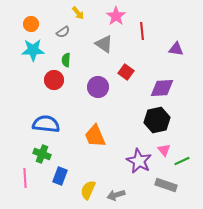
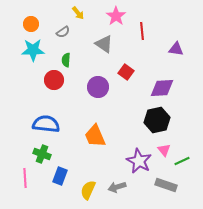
gray arrow: moved 1 px right, 8 px up
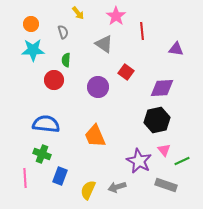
gray semicircle: rotated 72 degrees counterclockwise
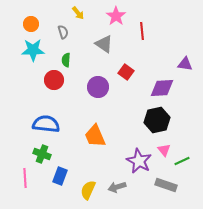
purple triangle: moved 9 px right, 15 px down
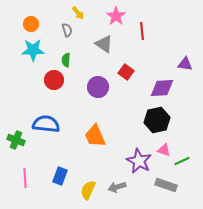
gray semicircle: moved 4 px right, 2 px up
pink triangle: rotated 32 degrees counterclockwise
green cross: moved 26 px left, 14 px up
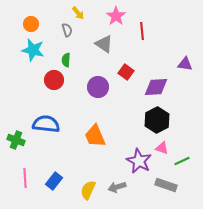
cyan star: rotated 15 degrees clockwise
purple diamond: moved 6 px left, 1 px up
black hexagon: rotated 15 degrees counterclockwise
pink triangle: moved 2 px left, 2 px up
blue rectangle: moved 6 px left, 5 px down; rotated 18 degrees clockwise
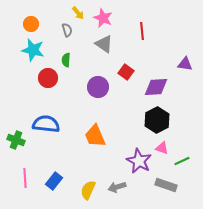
pink star: moved 13 px left, 2 px down; rotated 12 degrees counterclockwise
red circle: moved 6 px left, 2 px up
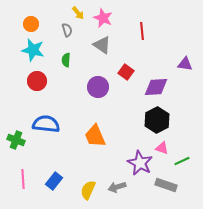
gray triangle: moved 2 px left, 1 px down
red circle: moved 11 px left, 3 px down
purple star: moved 1 px right, 2 px down
pink line: moved 2 px left, 1 px down
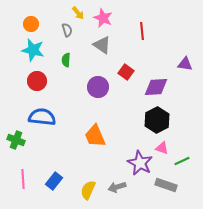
blue semicircle: moved 4 px left, 7 px up
